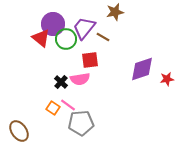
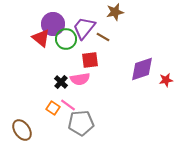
red star: moved 1 px left, 1 px down
brown ellipse: moved 3 px right, 1 px up
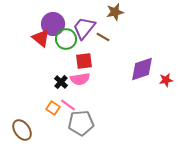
red square: moved 6 px left, 1 px down
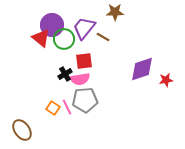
brown star: rotated 12 degrees clockwise
purple circle: moved 1 px left, 1 px down
green circle: moved 2 px left
black cross: moved 4 px right, 8 px up; rotated 16 degrees clockwise
pink line: moved 1 px left, 2 px down; rotated 28 degrees clockwise
gray pentagon: moved 4 px right, 23 px up
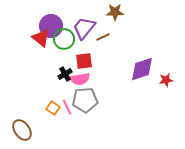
purple circle: moved 1 px left, 1 px down
brown line: rotated 56 degrees counterclockwise
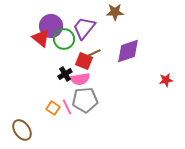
brown line: moved 9 px left, 16 px down
red square: rotated 30 degrees clockwise
purple diamond: moved 14 px left, 18 px up
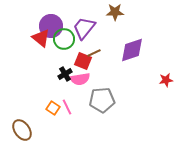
purple diamond: moved 4 px right, 1 px up
red square: moved 1 px left
gray pentagon: moved 17 px right
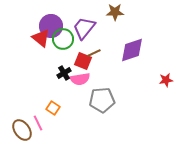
green circle: moved 1 px left
black cross: moved 1 px left, 1 px up
pink line: moved 29 px left, 16 px down
